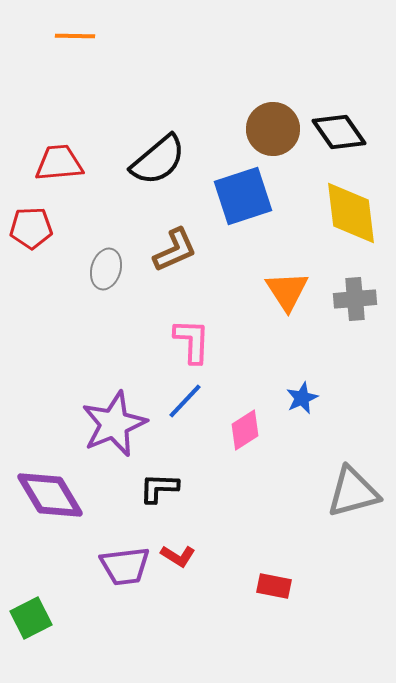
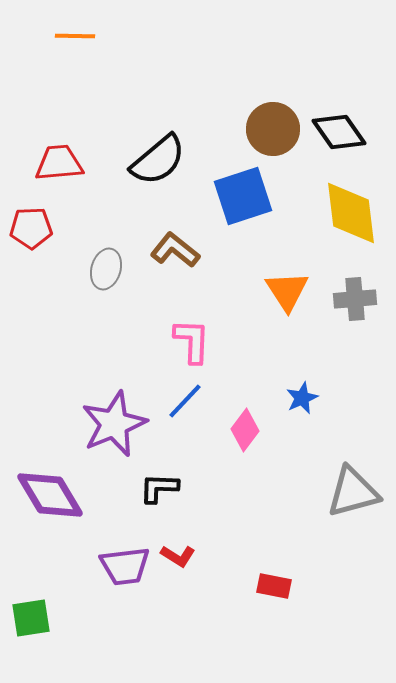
brown L-shape: rotated 117 degrees counterclockwise
pink diamond: rotated 21 degrees counterclockwise
green square: rotated 18 degrees clockwise
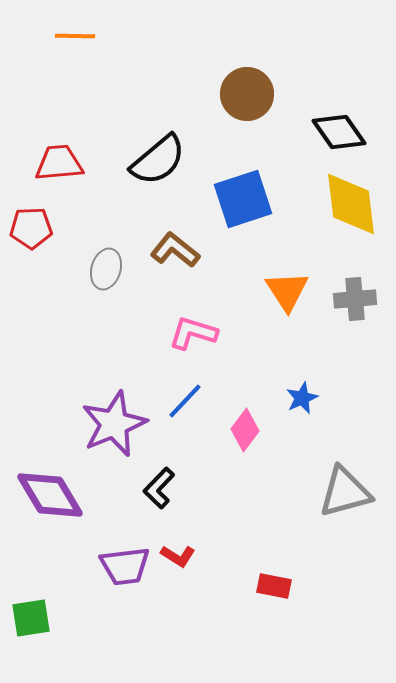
brown circle: moved 26 px left, 35 px up
blue square: moved 3 px down
yellow diamond: moved 9 px up
pink L-shape: moved 1 px right, 8 px up; rotated 75 degrees counterclockwise
black L-shape: rotated 48 degrees counterclockwise
gray triangle: moved 8 px left
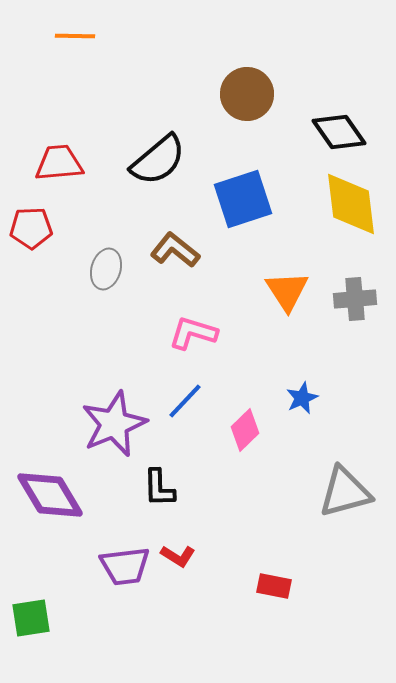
pink diamond: rotated 9 degrees clockwise
black L-shape: rotated 45 degrees counterclockwise
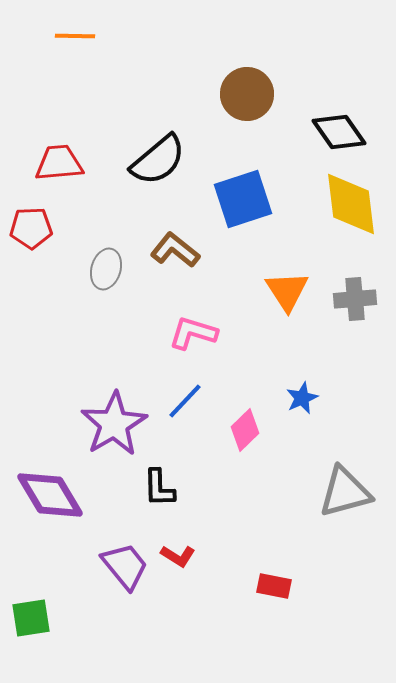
purple star: rotated 8 degrees counterclockwise
purple trapezoid: rotated 122 degrees counterclockwise
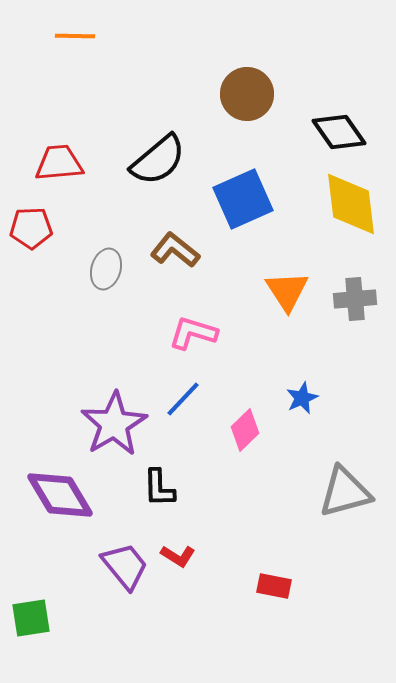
blue square: rotated 6 degrees counterclockwise
blue line: moved 2 px left, 2 px up
purple diamond: moved 10 px right
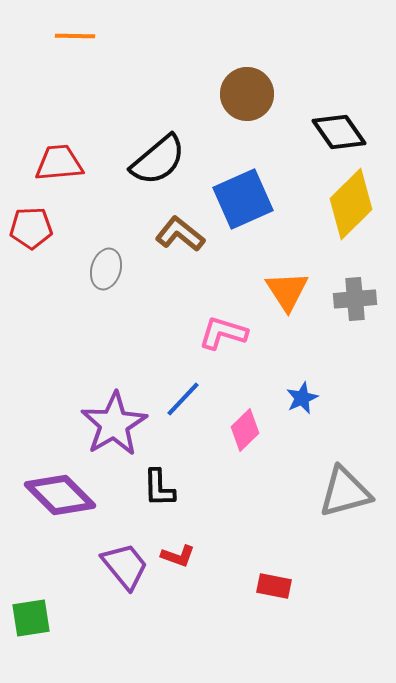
yellow diamond: rotated 52 degrees clockwise
brown L-shape: moved 5 px right, 16 px up
pink L-shape: moved 30 px right
purple diamond: rotated 14 degrees counterclockwise
red L-shape: rotated 12 degrees counterclockwise
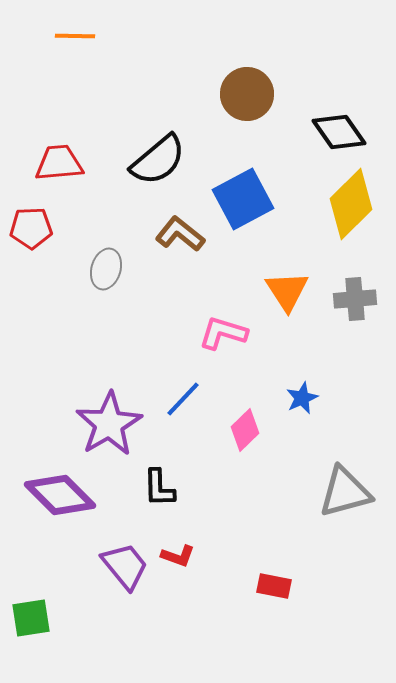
blue square: rotated 4 degrees counterclockwise
purple star: moved 5 px left
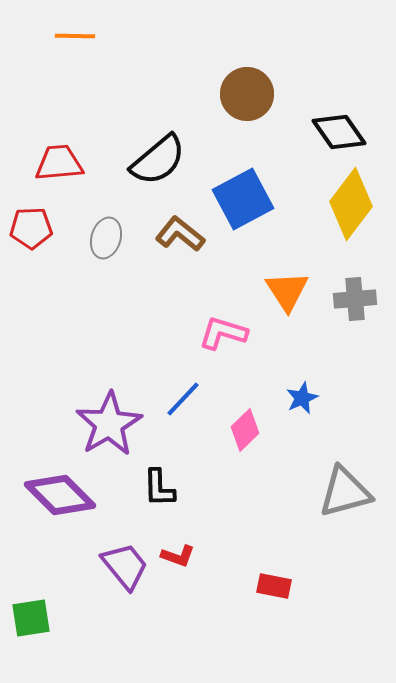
yellow diamond: rotated 8 degrees counterclockwise
gray ellipse: moved 31 px up
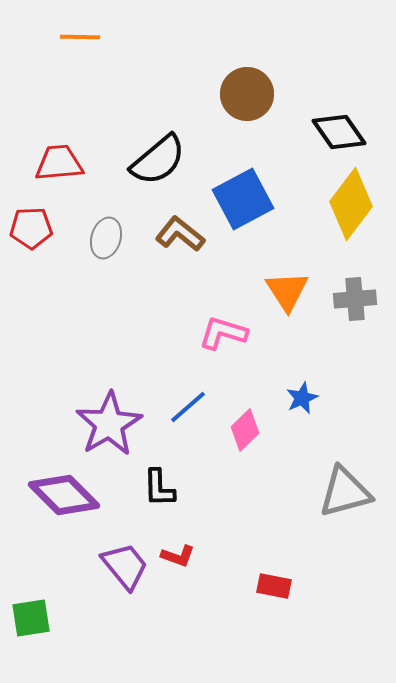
orange line: moved 5 px right, 1 px down
blue line: moved 5 px right, 8 px down; rotated 6 degrees clockwise
purple diamond: moved 4 px right
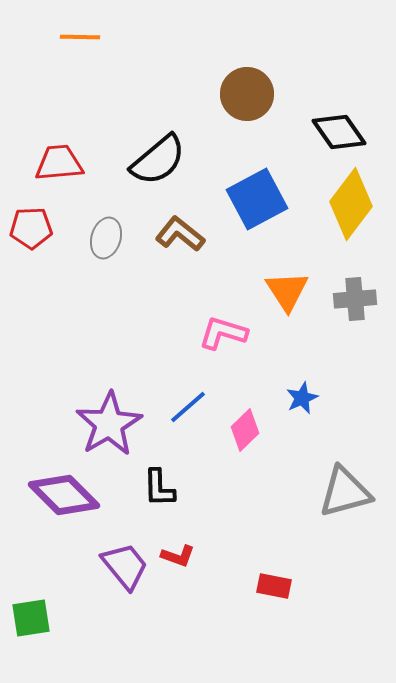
blue square: moved 14 px right
